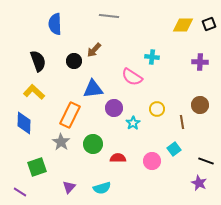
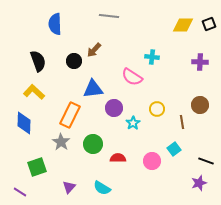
purple star: rotated 28 degrees clockwise
cyan semicircle: rotated 48 degrees clockwise
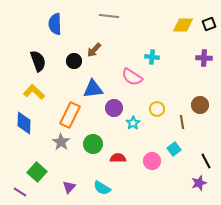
purple cross: moved 4 px right, 4 px up
black line: rotated 42 degrees clockwise
green square: moved 5 px down; rotated 30 degrees counterclockwise
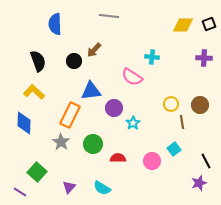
blue triangle: moved 2 px left, 2 px down
yellow circle: moved 14 px right, 5 px up
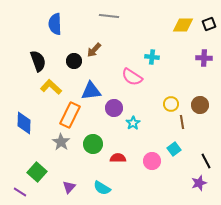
yellow L-shape: moved 17 px right, 5 px up
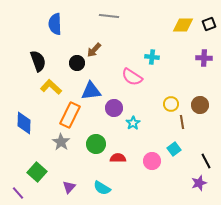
black circle: moved 3 px right, 2 px down
green circle: moved 3 px right
purple line: moved 2 px left, 1 px down; rotated 16 degrees clockwise
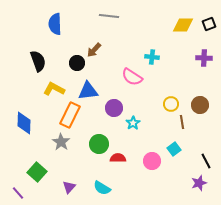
yellow L-shape: moved 3 px right, 2 px down; rotated 15 degrees counterclockwise
blue triangle: moved 3 px left
green circle: moved 3 px right
